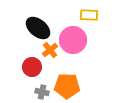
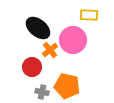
orange pentagon: rotated 10 degrees clockwise
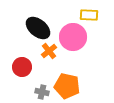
pink circle: moved 3 px up
orange cross: moved 1 px left, 1 px down
red circle: moved 10 px left
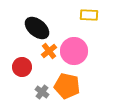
black ellipse: moved 1 px left
pink circle: moved 1 px right, 14 px down
gray cross: rotated 24 degrees clockwise
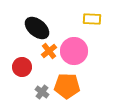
yellow rectangle: moved 3 px right, 4 px down
orange pentagon: rotated 10 degrees counterclockwise
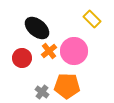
yellow rectangle: rotated 42 degrees clockwise
red circle: moved 9 px up
